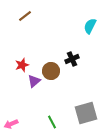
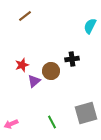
black cross: rotated 16 degrees clockwise
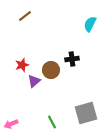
cyan semicircle: moved 2 px up
brown circle: moved 1 px up
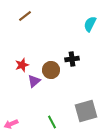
gray square: moved 2 px up
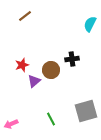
green line: moved 1 px left, 3 px up
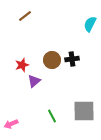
brown circle: moved 1 px right, 10 px up
gray square: moved 2 px left; rotated 15 degrees clockwise
green line: moved 1 px right, 3 px up
